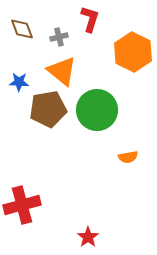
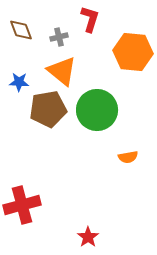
brown diamond: moved 1 px left, 1 px down
orange hexagon: rotated 21 degrees counterclockwise
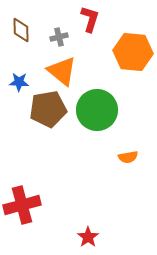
brown diamond: rotated 20 degrees clockwise
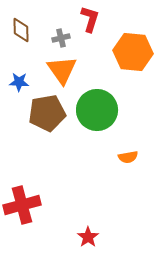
gray cross: moved 2 px right, 1 px down
orange triangle: moved 1 px up; rotated 16 degrees clockwise
brown pentagon: moved 1 px left, 4 px down
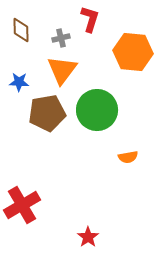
orange triangle: rotated 12 degrees clockwise
red cross: rotated 15 degrees counterclockwise
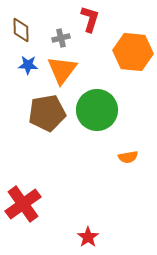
blue star: moved 9 px right, 17 px up
red cross: moved 1 px right, 1 px up; rotated 6 degrees counterclockwise
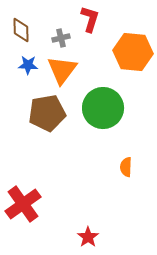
green circle: moved 6 px right, 2 px up
orange semicircle: moved 2 px left, 10 px down; rotated 102 degrees clockwise
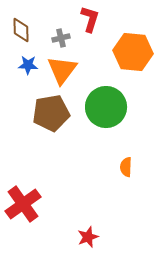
green circle: moved 3 px right, 1 px up
brown pentagon: moved 4 px right
red star: rotated 15 degrees clockwise
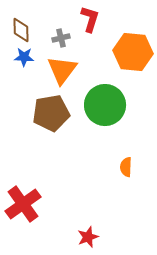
blue star: moved 4 px left, 8 px up
green circle: moved 1 px left, 2 px up
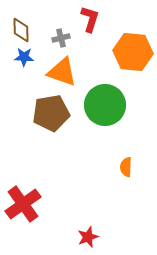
orange triangle: moved 2 px down; rotated 48 degrees counterclockwise
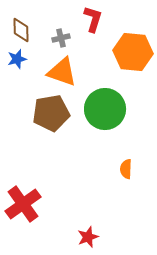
red L-shape: moved 3 px right
blue star: moved 7 px left, 2 px down; rotated 18 degrees counterclockwise
green circle: moved 4 px down
orange semicircle: moved 2 px down
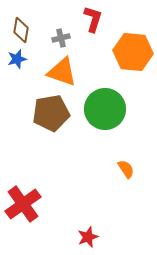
brown diamond: rotated 10 degrees clockwise
orange semicircle: rotated 144 degrees clockwise
